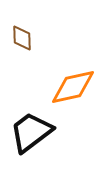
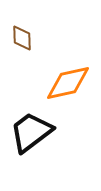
orange diamond: moved 5 px left, 4 px up
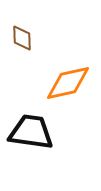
black trapezoid: rotated 45 degrees clockwise
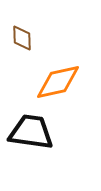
orange diamond: moved 10 px left, 1 px up
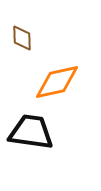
orange diamond: moved 1 px left
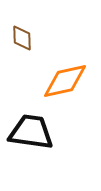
orange diamond: moved 8 px right, 1 px up
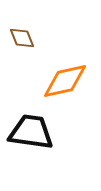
brown diamond: rotated 20 degrees counterclockwise
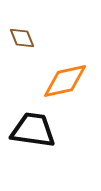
black trapezoid: moved 2 px right, 2 px up
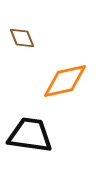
black trapezoid: moved 3 px left, 5 px down
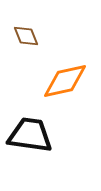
brown diamond: moved 4 px right, 2 px up
